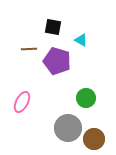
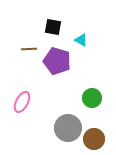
green circle: moved 6 px right
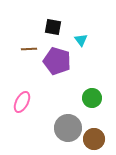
cyan triangle: rotated 24 degrees clockwise
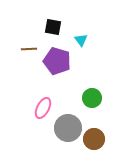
pink ellipse: moved 21 px right, 6 px down
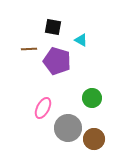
cyan triangle: rotated 24 degrees counterclockwise
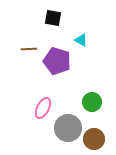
black square: moved 9 px up
green circle: moved 4 px down
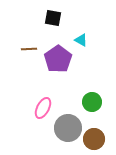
purple pentagon: moved 1 px right, 2 px up; rotated 20 degrees clockwise
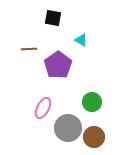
purple pentagon: moved 6 px down
brown circle: moved 2 px up
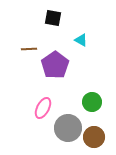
purple pentagon: moved 3 px left
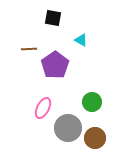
brown circle: moved 1 px right, 1 px down
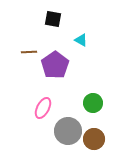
black square: moved 1 px down
brown line: moved 3 px down
green circle: moved 1 px right, 1 px down
gray circle: moved 3 px down
brown circle: moved 1 px left, 1 px down
